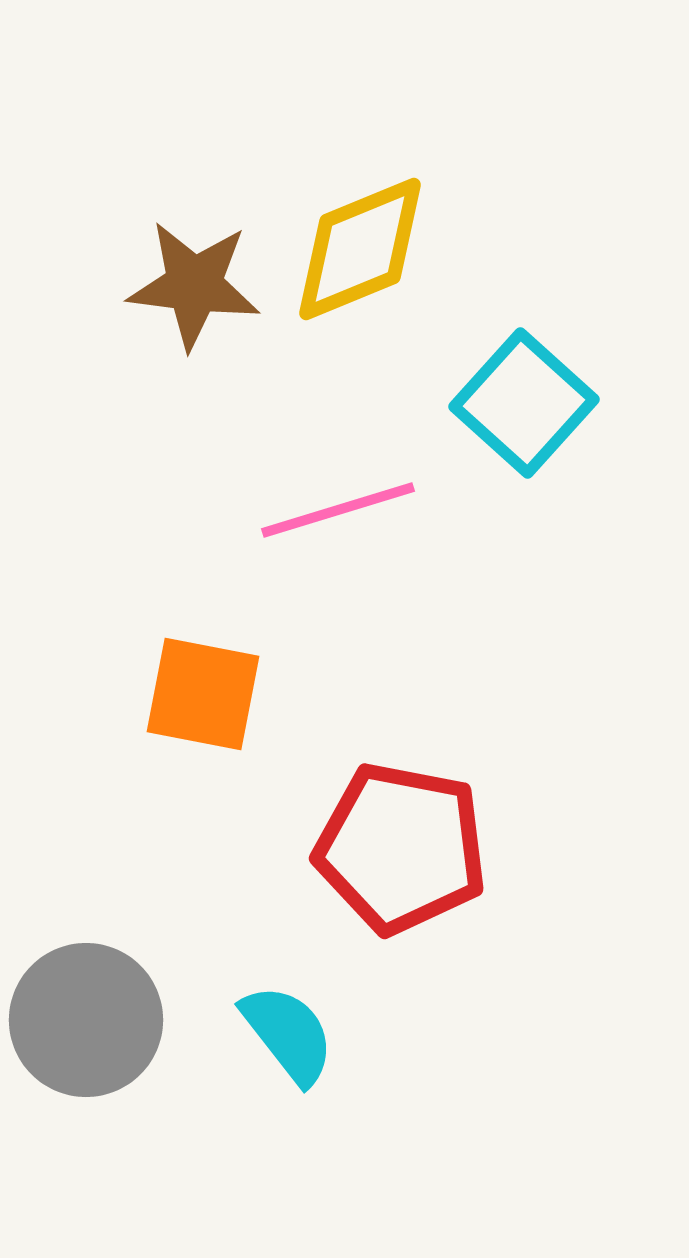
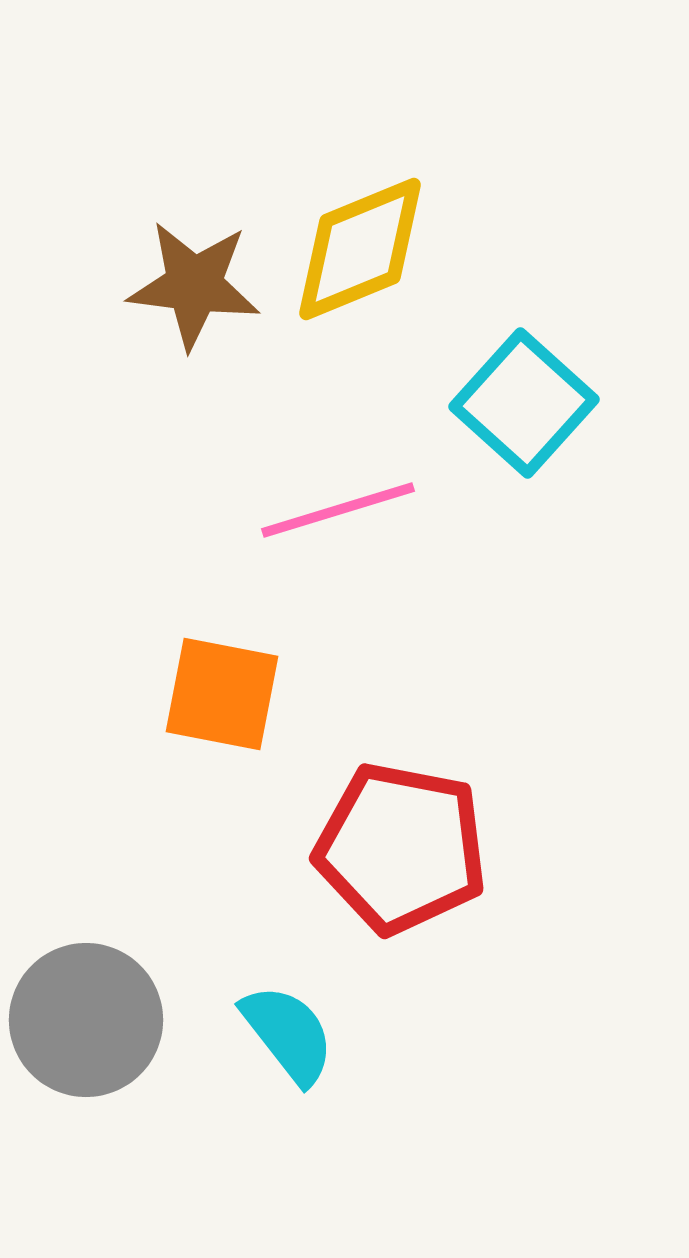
orange square: moved 19 px right
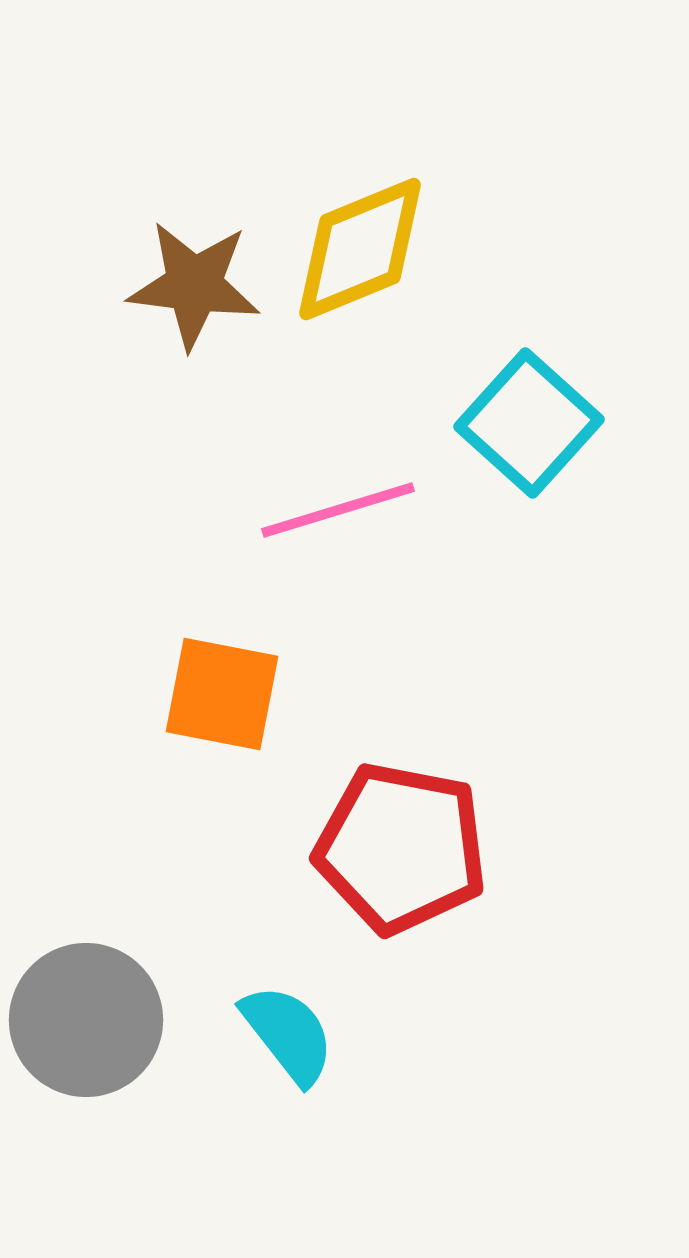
cyan square: moved 5 px right, 20 px down
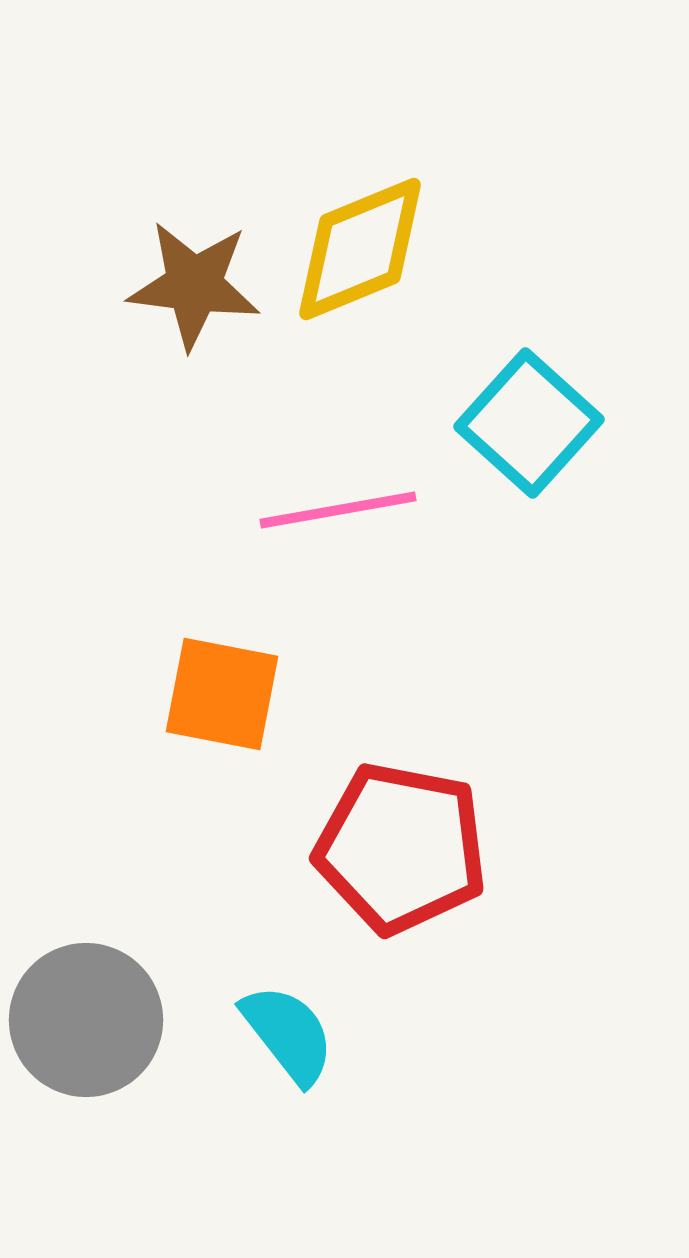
pink line: rotated 7 degrees clockwise
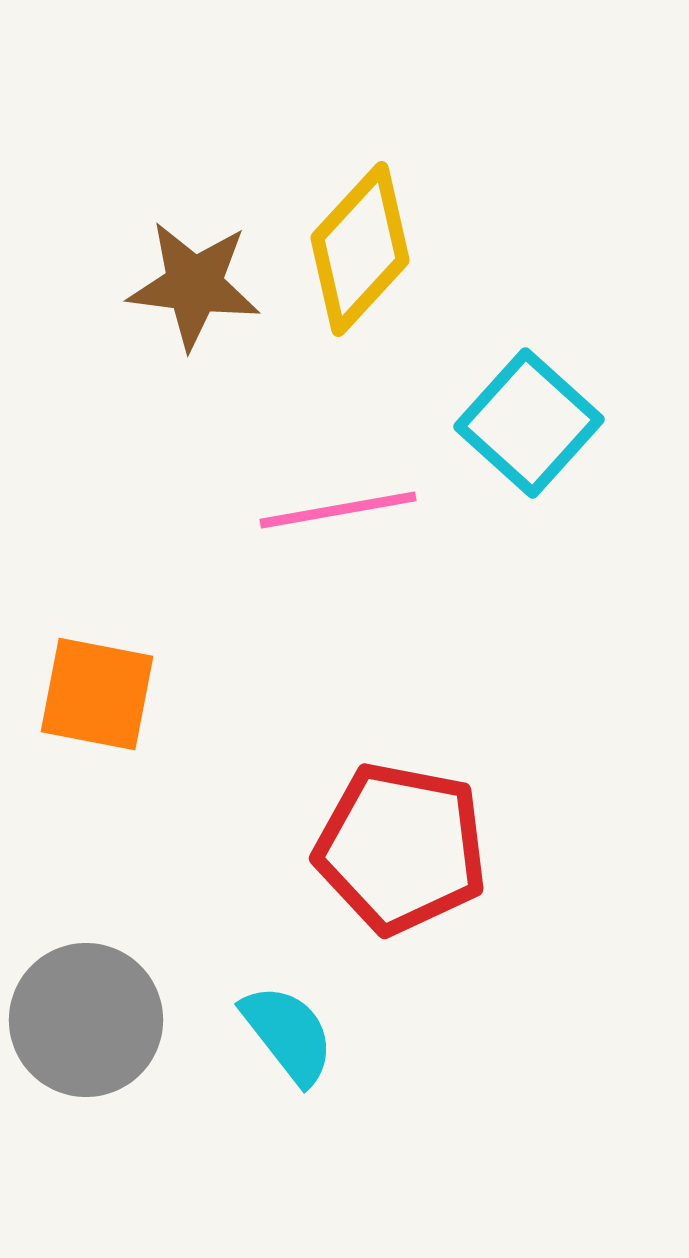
yellow diamond: rotated 25 degrees counterclockwise
orange square: moved 125 px left
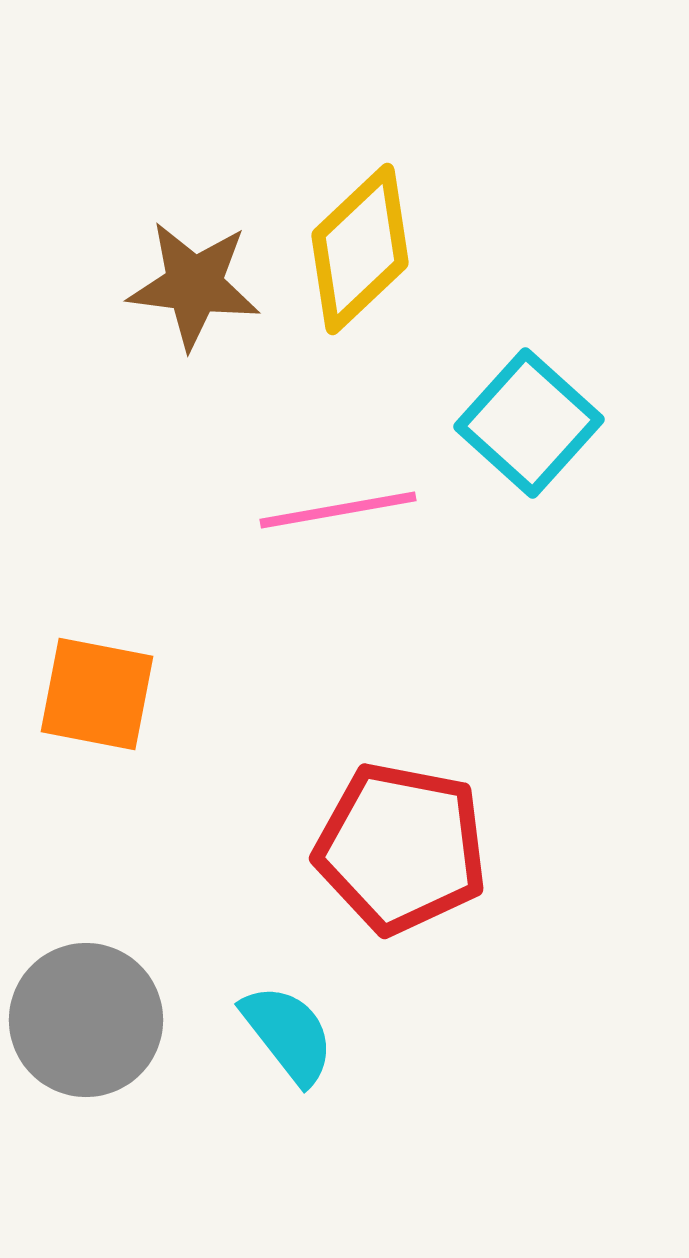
yellow diamond: rotated 4 degrees clockwise
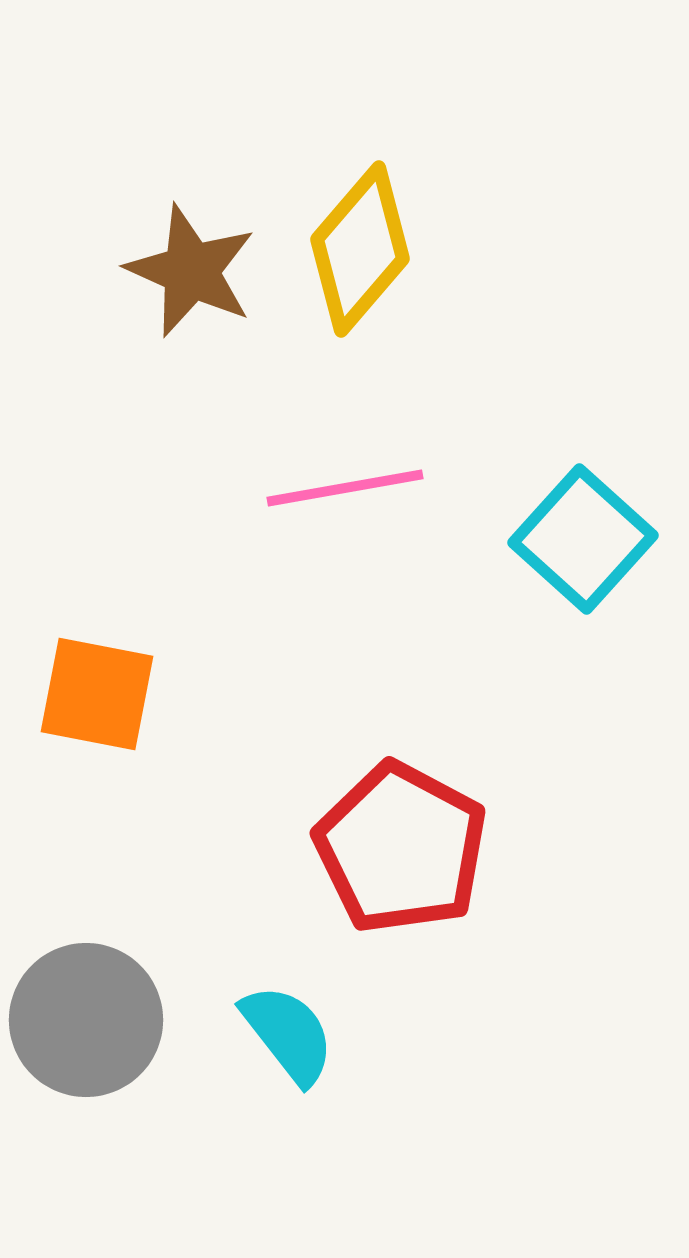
yellow diamond: rotated 6 degrees counterclockwise
brown star: moved 3 px left, 14 px up; rotated 17 degrees clockwise
cyan square: moved 54 px right, 116 px down
pink line: moved 7 px right, 22 px up
red pentagon: rotated 17 degrees clockwise
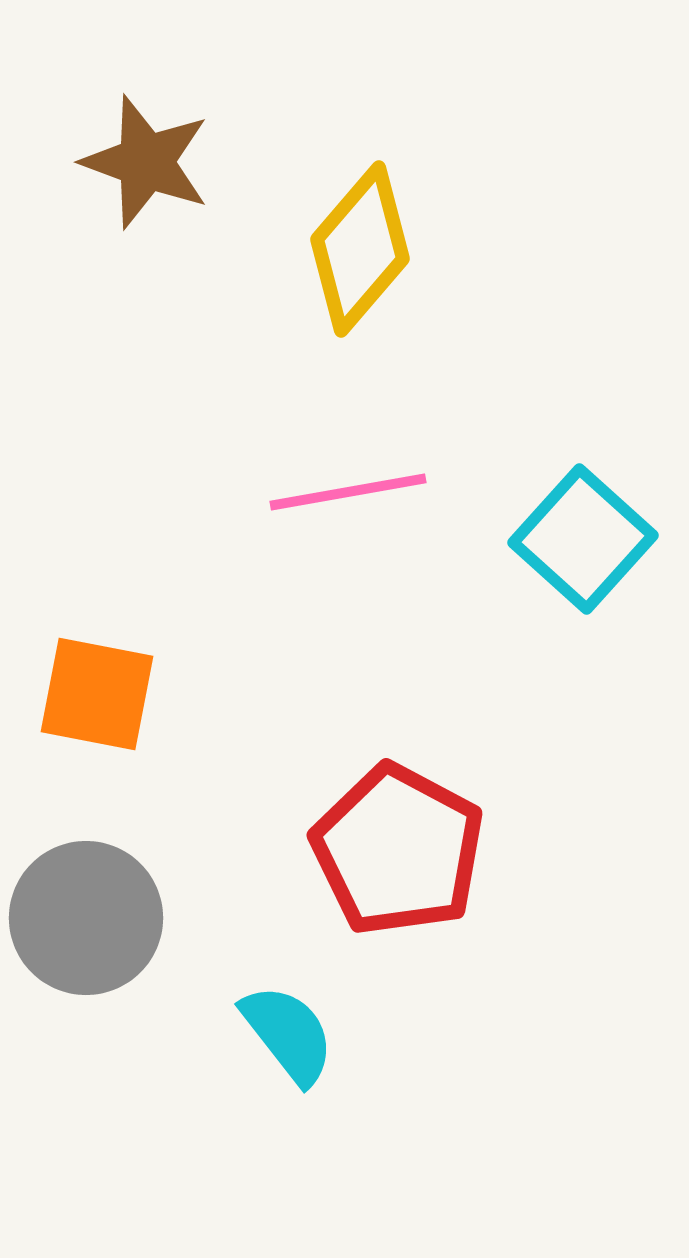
brown star: moved 45 px left, 109 px up; rotated 4 degrees counterclockwise
pink line: moved 3 px right, 4 px down
red pentagon: moved 3 px left, 2 px down
gray circle: moved 102 px up
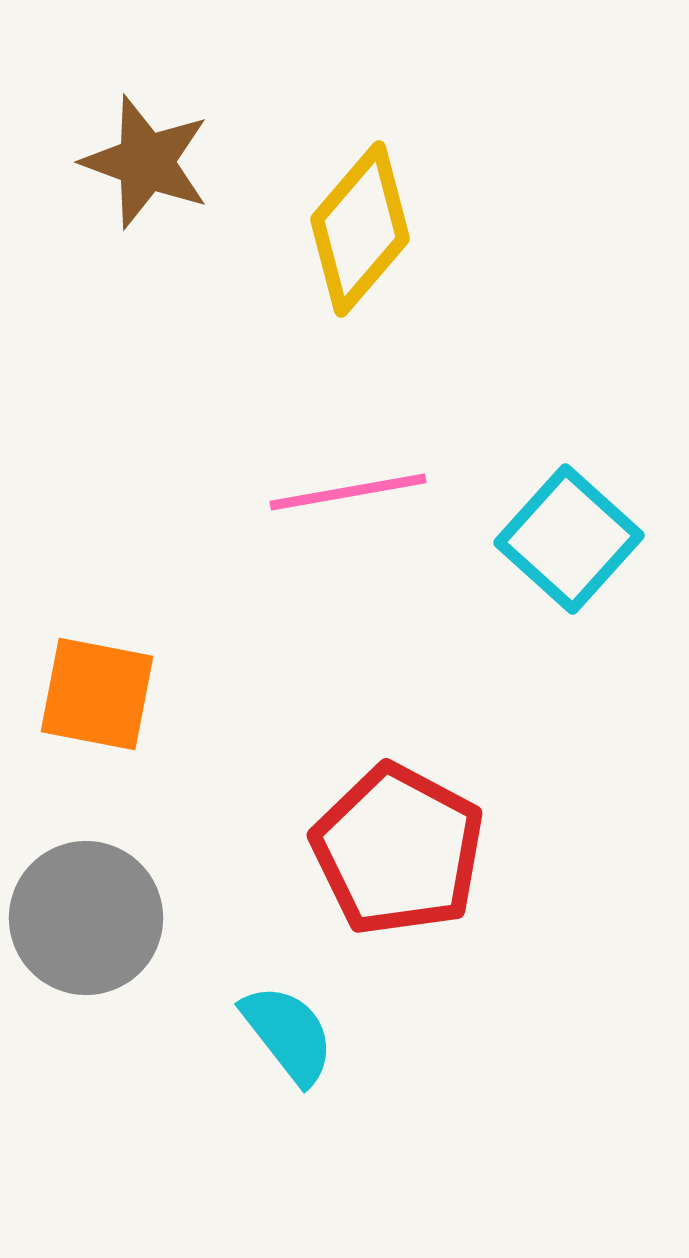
yellow diamond: moved 20 px up
cyan square: moved 14 px left
